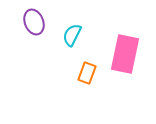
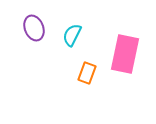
purple ellipse: moved 6 px down
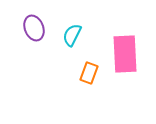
pink rectangle: rotated 15 degrees counterclockwise
orange rectangle: moved 2 px right
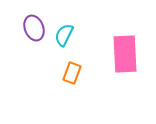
cyan semicircle: moved 8 px left
orange rectangle: moved 17 px left
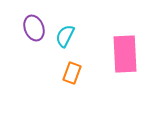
cyan semicircle: moved 1 px right, 1 px down
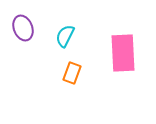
purple ellipse: moved 11 px left
pink rectangle: moved 2 px left, 1 px up
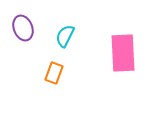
orange rectangle: moved 18 px left
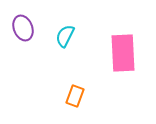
orange rectangle: moved 21 px right, 23 px down
